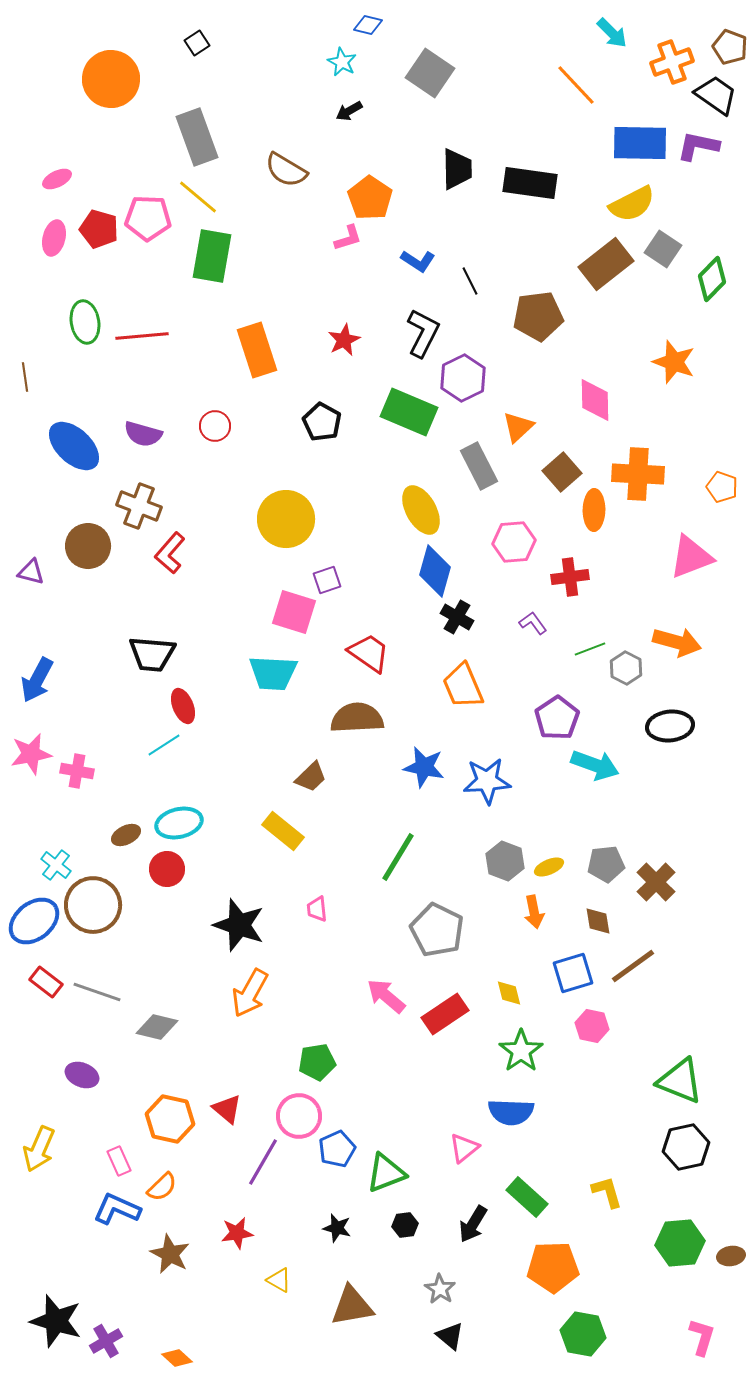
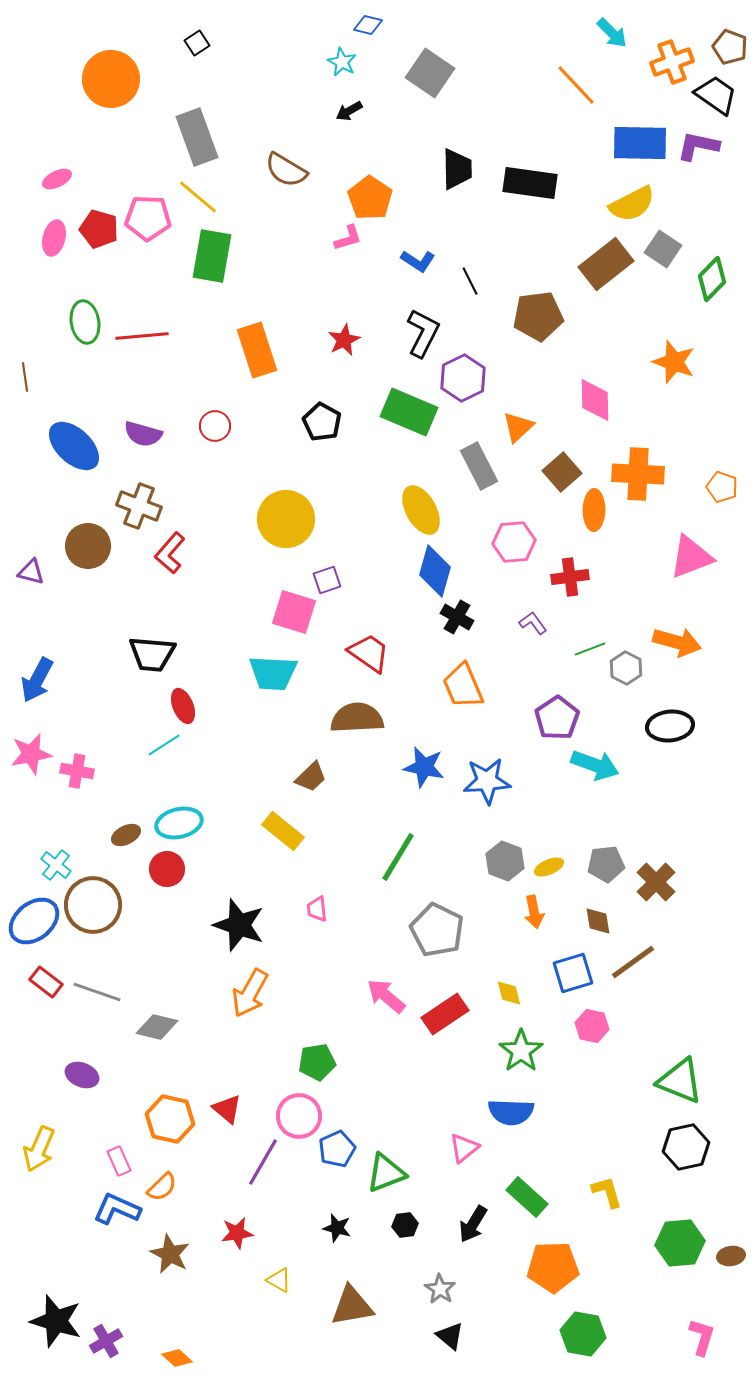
brown line at (633, 966): moved 4 px up
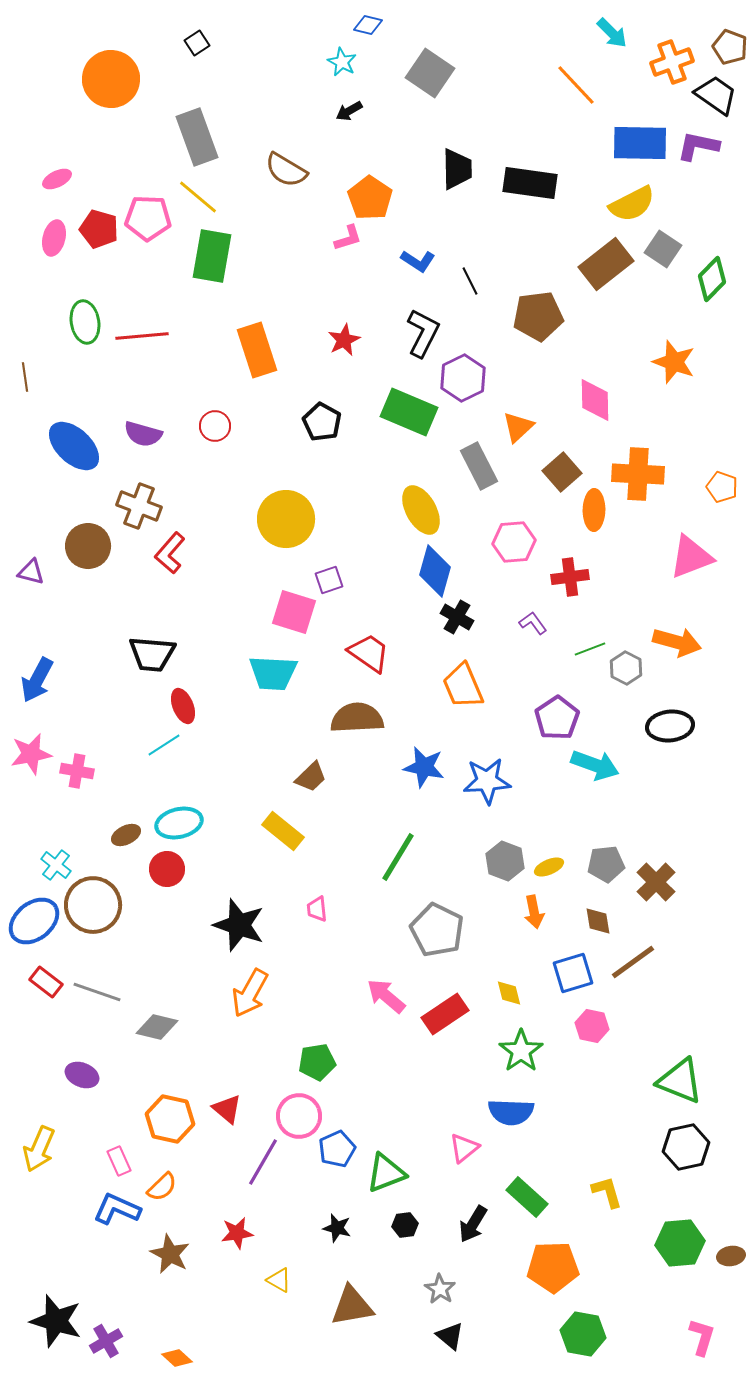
purple square at (327, 580): moved 2 px right
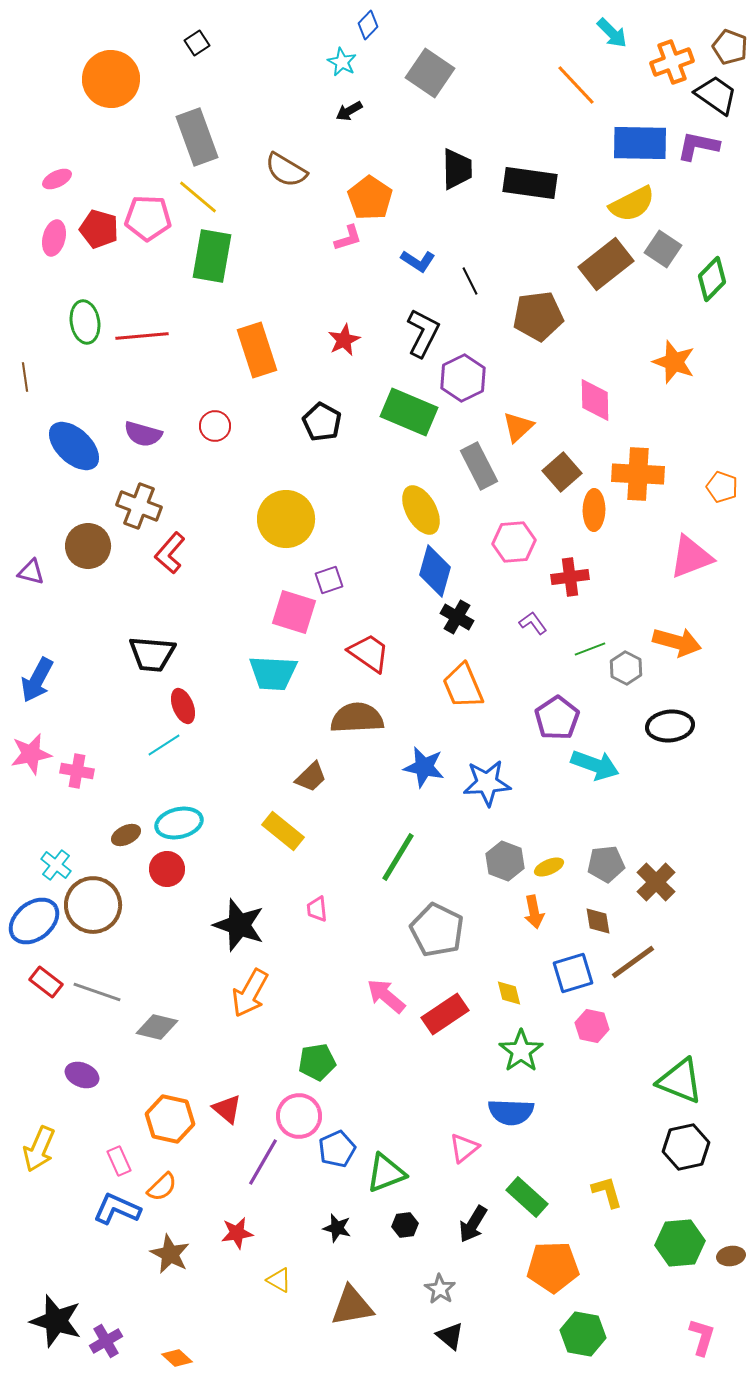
blue diamond at (368, 25): rotated 60 degrees counterclockwise
blue star at (487, 781): moved 2 px down
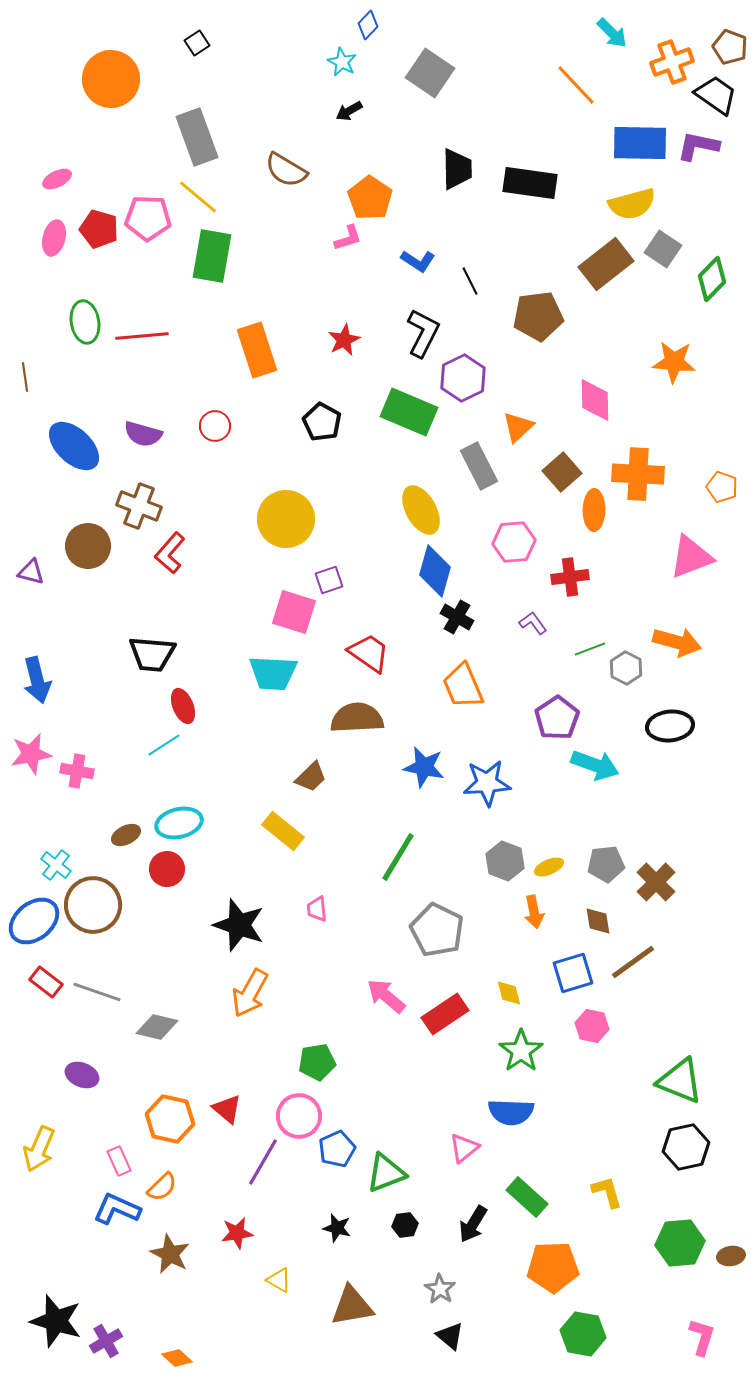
yellow semicircle at (632, 204): rotated 12 degrees clockwise
orange star at (674, 362): rotated 15 degrees counterclockwise
blue arrow at (37, 680): rotated 42 degrees counterclockwise
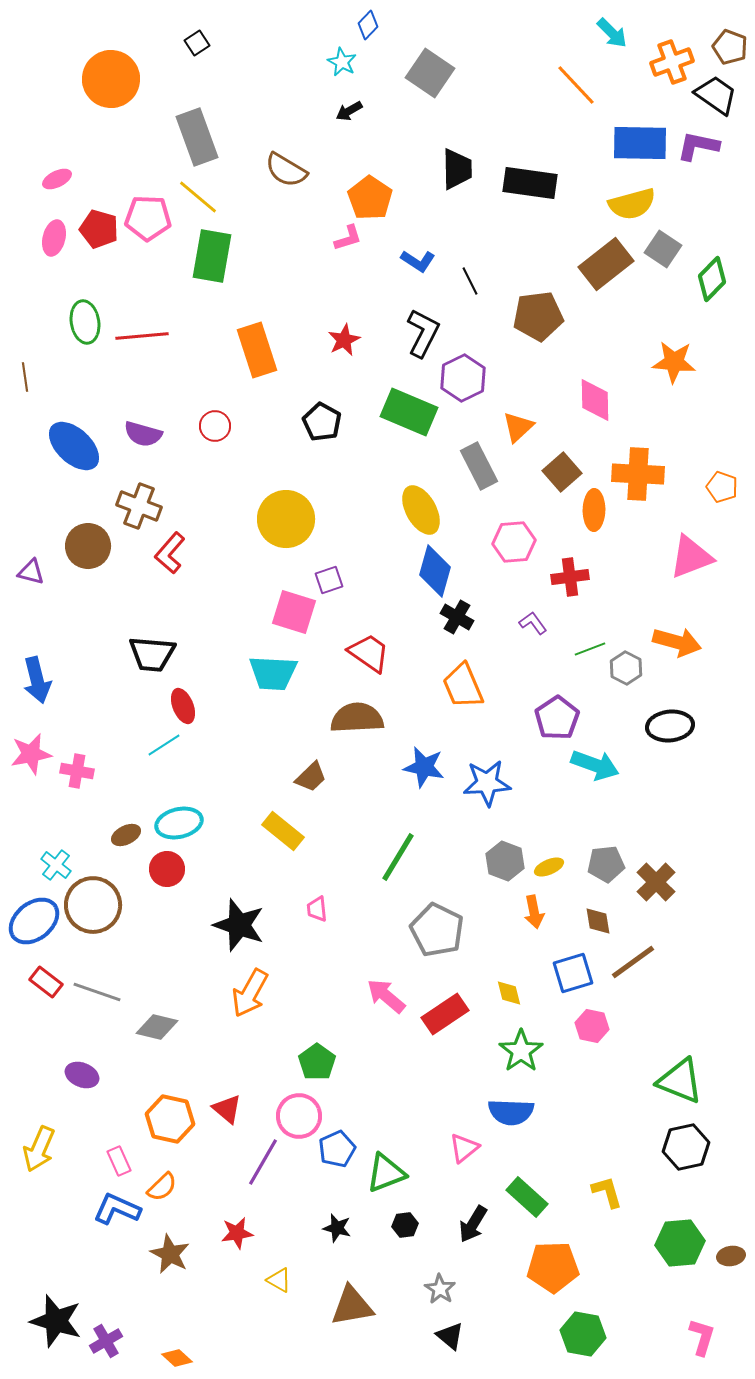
green pentagon at (317, 1062): rotated 27 degrees counterclockwise
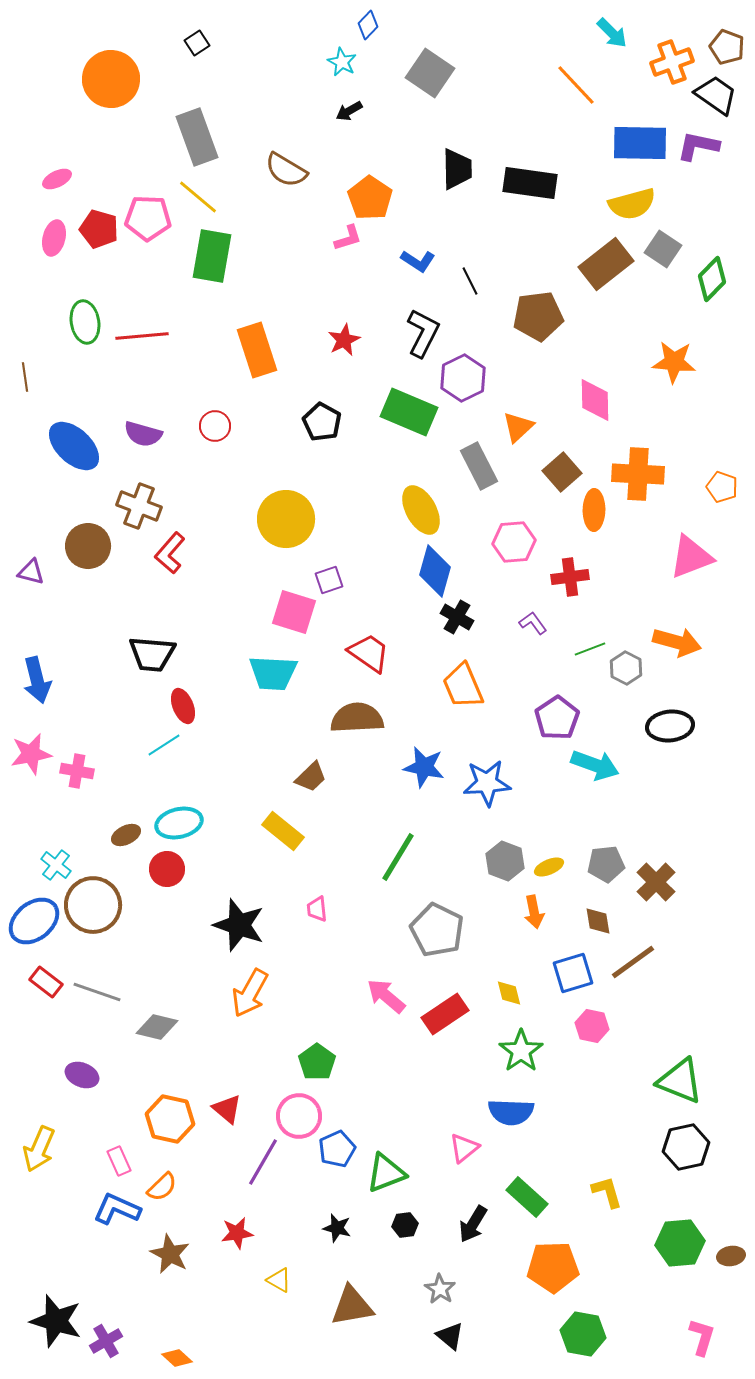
brown pentagon at (730, 47): moved 3 px left
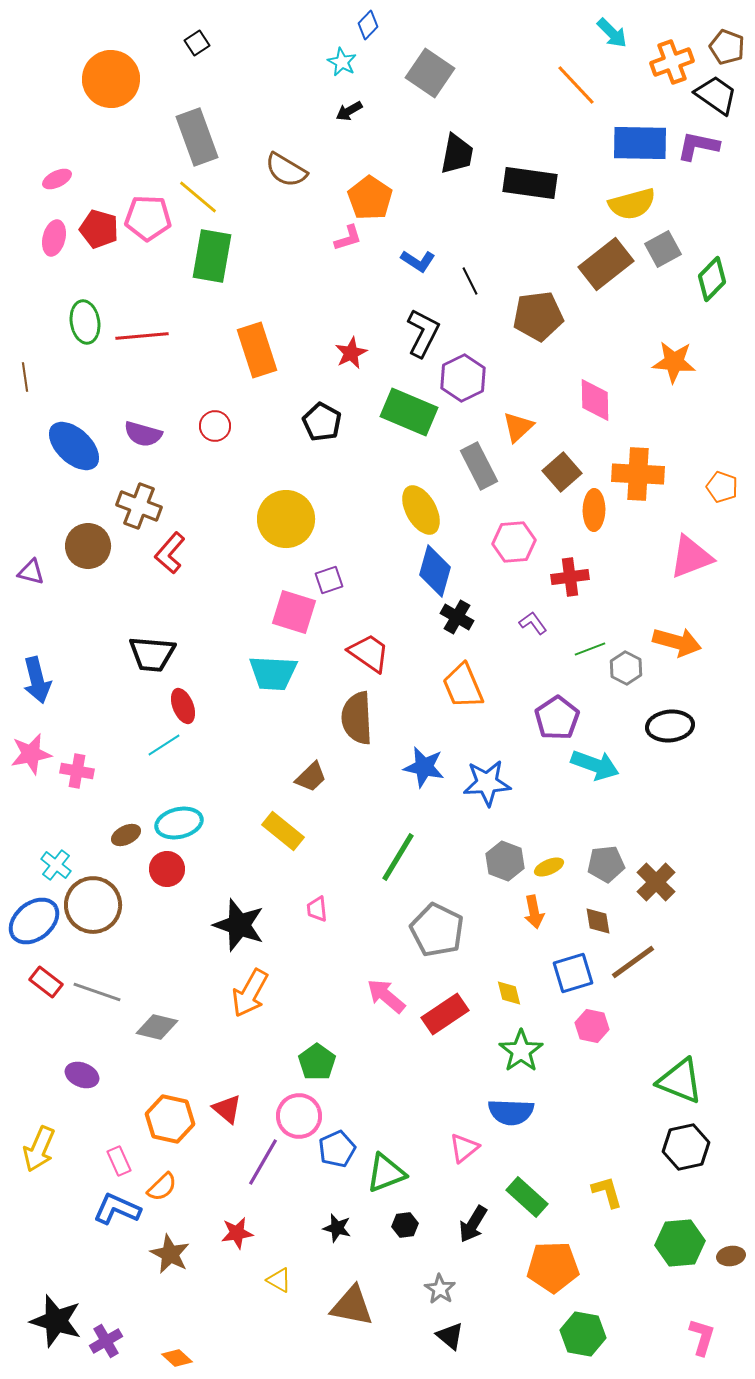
black trapezoid at (457, 169): moved 15 px up; rotated 12 degrees clockwise
gray square at (663, 249): rotated 27 degrees clockwise
red star at (344, 340): moved 7 px right, 13 px down
brown semicircle at (357, 718): rotated 90 degrees counterclockwise
brown triangle at (352, 1306): rotated 21 degrees clockwise
